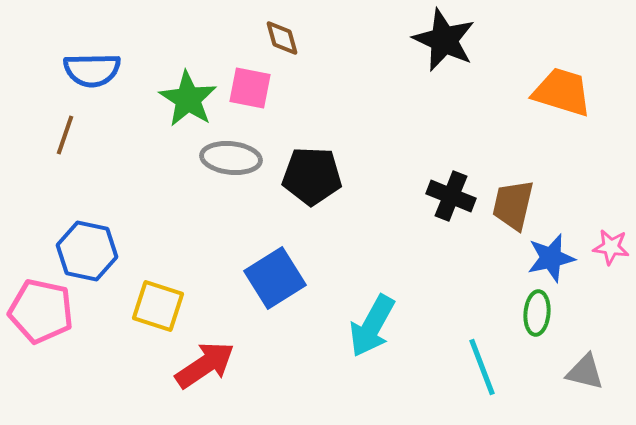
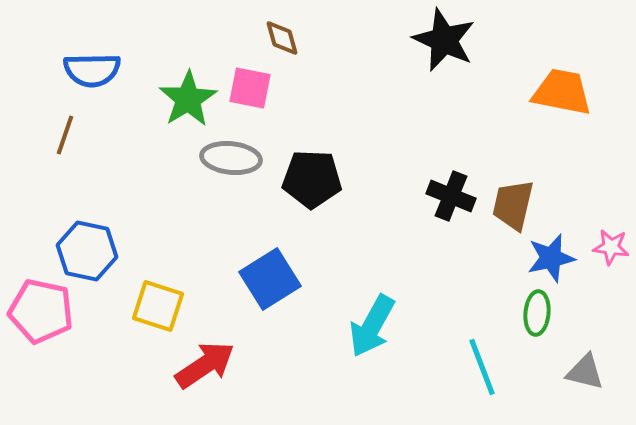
orange trapezoid: rotated 6 degrees counterclockwise
green star: rotated 8 degrees clockwise
black pentagon: moved 3 px down
blue square: moved 5 px left, 1 px down
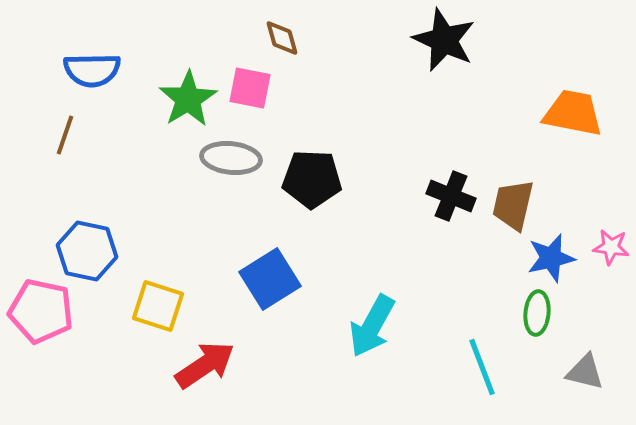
orange trapezoid: moved 11 px right, 21 px down
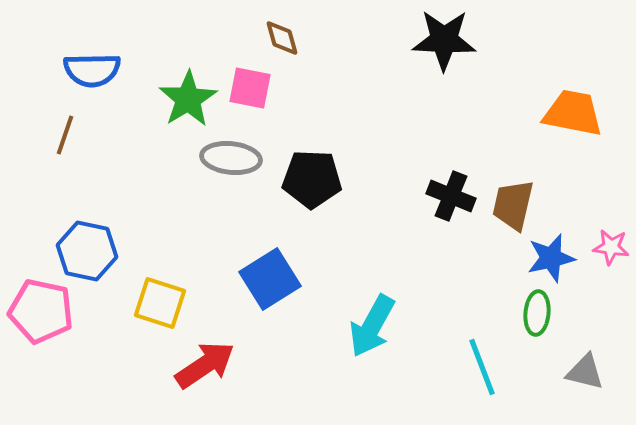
black star: rotated 22 degrees counterclockwise
yellow square: moved 2 px right, 3 px up
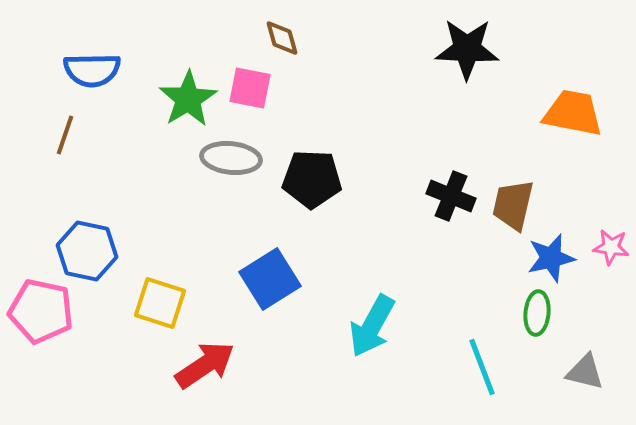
black star: moved 23 px right, 9 px down
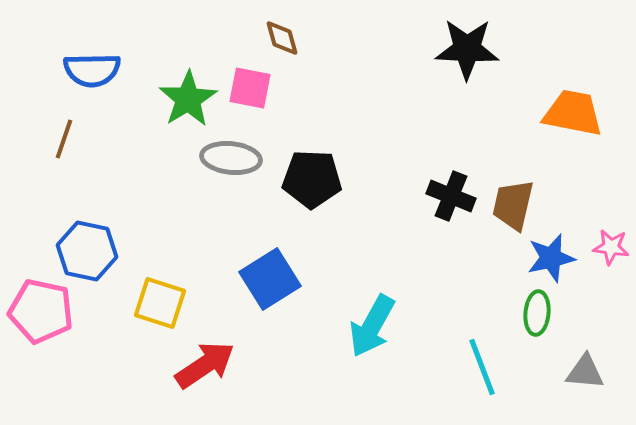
brown line: moved 1 px left, 4 px down
gray triangle: rotated 9 degrees counterclockwise
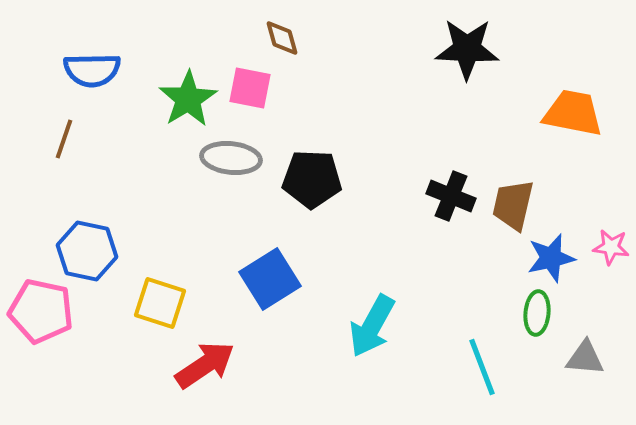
gray triangle: moved 14 px up
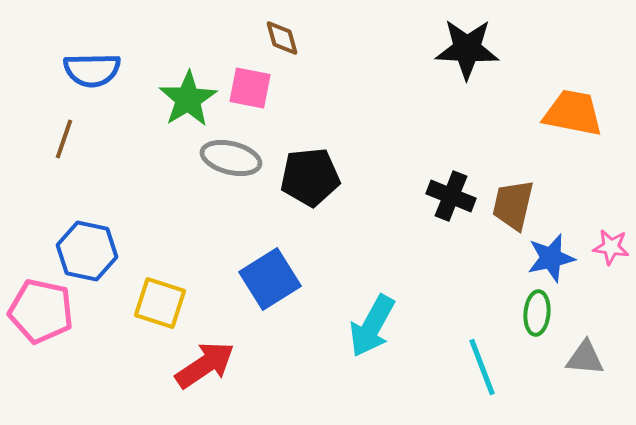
gray ellipse: rotated 8 degrees clockwise
black pentagon: moved 2 px left, 2 px up; rotated 8 degrees counterclockwise
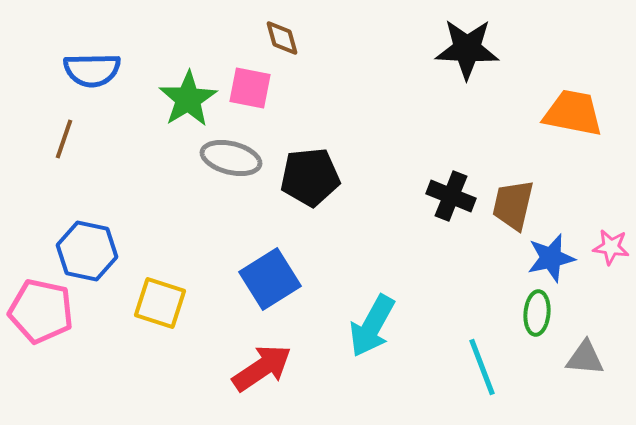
red arrow: moved 57 px right, 3 px down
